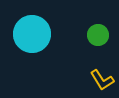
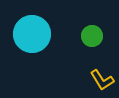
green circle: moved 6 px left, 1 px down
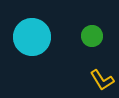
cyan circle: moved 3 px down
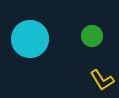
cyan circle: moved 2 px left, 2 px down
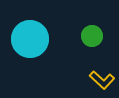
yellow L-shape: rotated 15 degrees counterclockwise
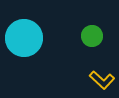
cyan circle: moved 6 px left, 1 px up
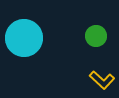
green circle: moved 4 px right
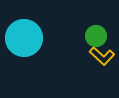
yellow L-shape: moved 24 px up
